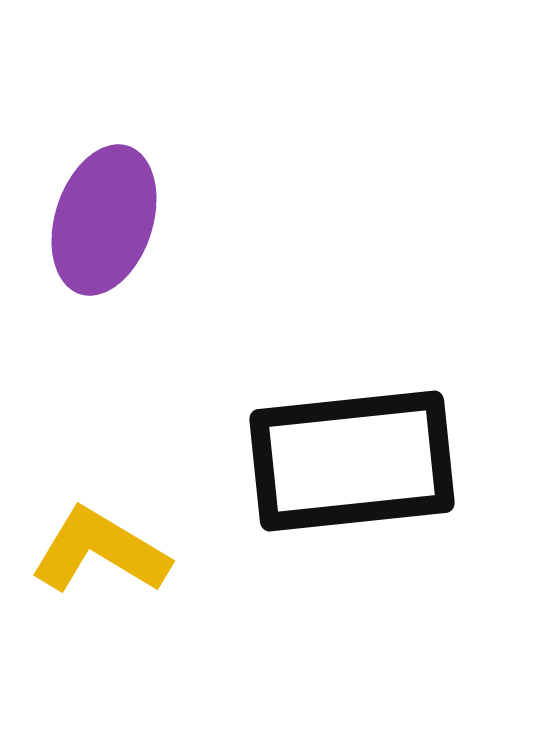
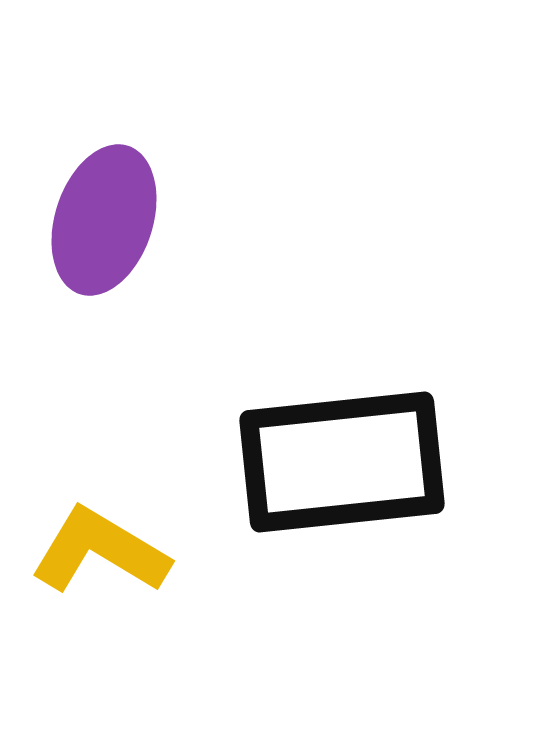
black rectangle: moved 10 px left, 1 px down
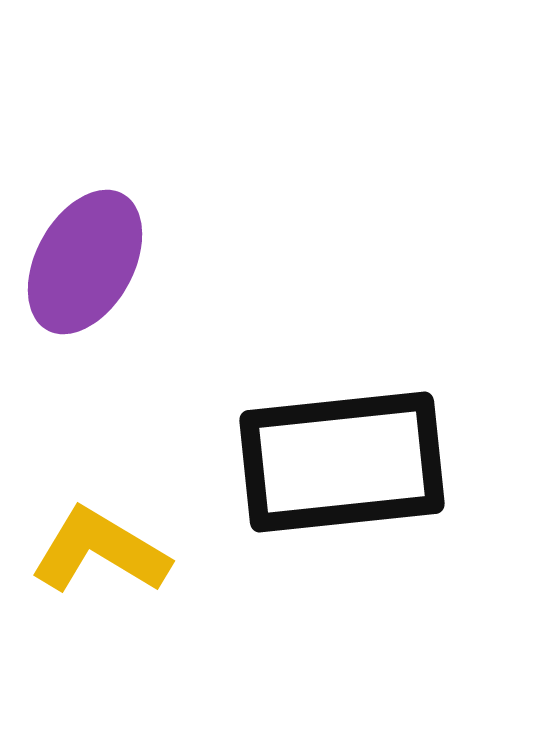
purple ellipse: moved 19 px left, 42 px down; rotated 11 degrees clockwise
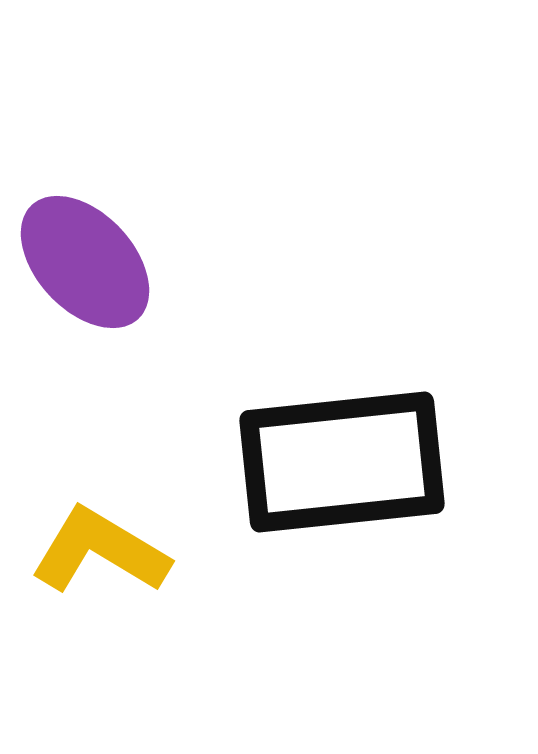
purple ellipse: rotated 72 degrees counterclockwise
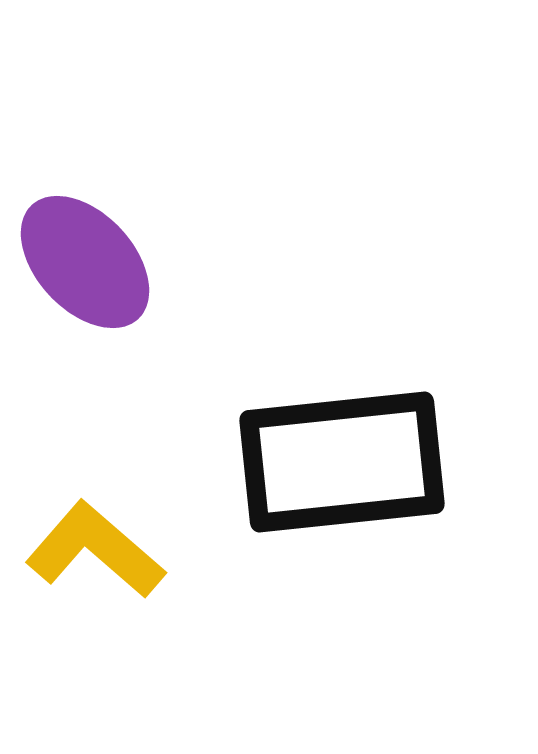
yellow L-shape: moved 5 px left, 1 px up; rotated 10 degrees clockwise
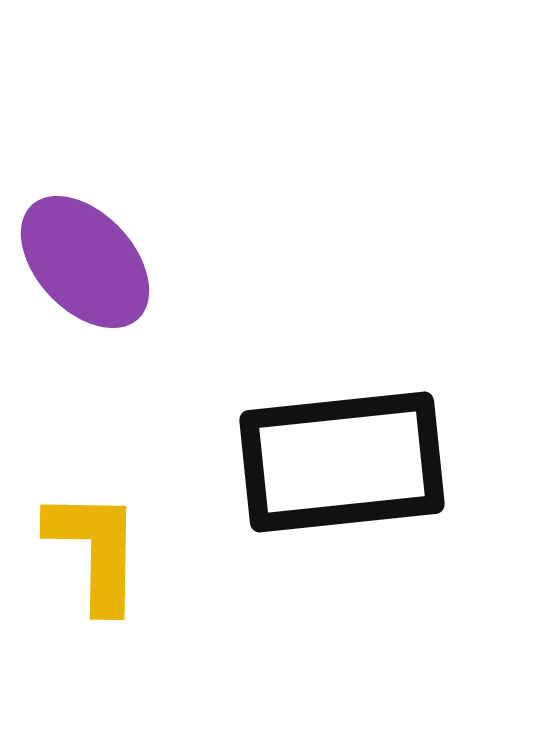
yellow L-shape: rotated 50 degrees clockwise
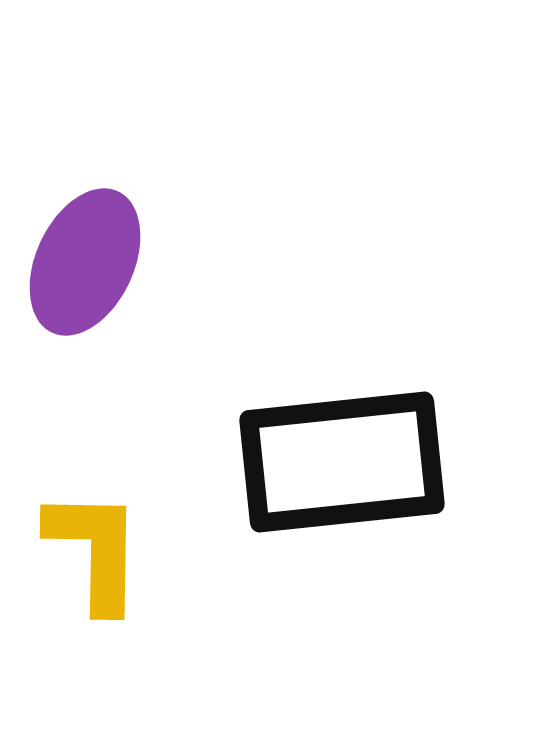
purple ellipse: rotated 68 degrees clockwise
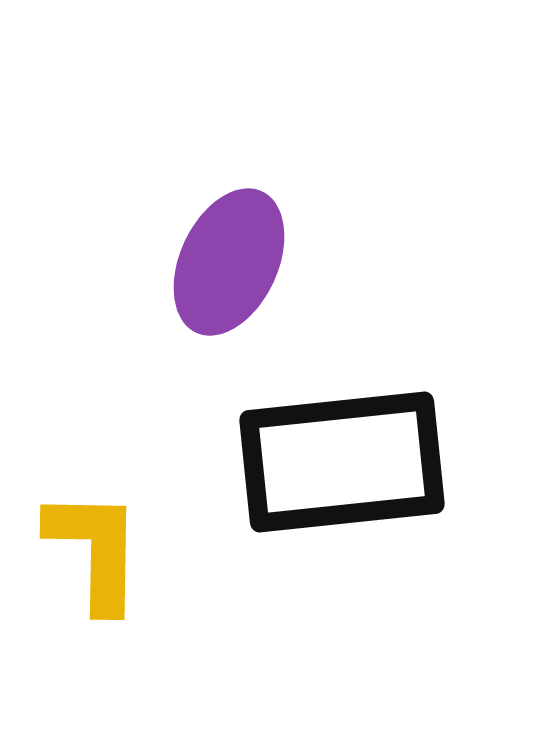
purple ellipse: moved 144 px right
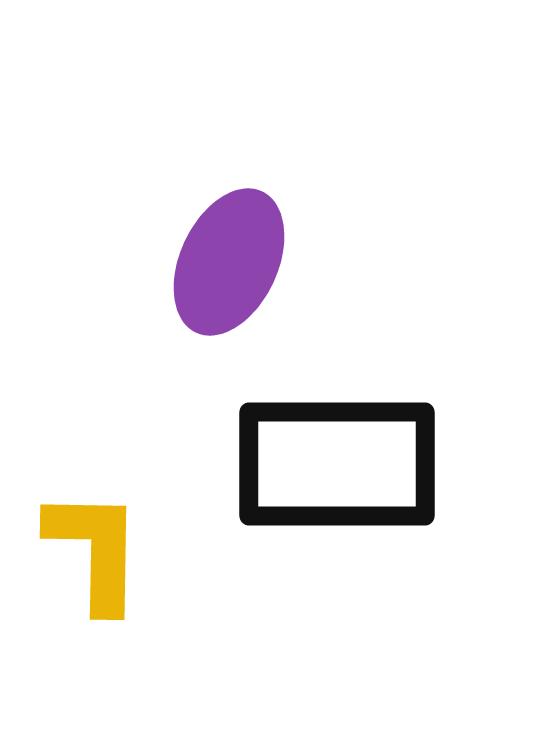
black rectangle: moved 5 px left, 2 px down; rotated 6 degrees clockwise
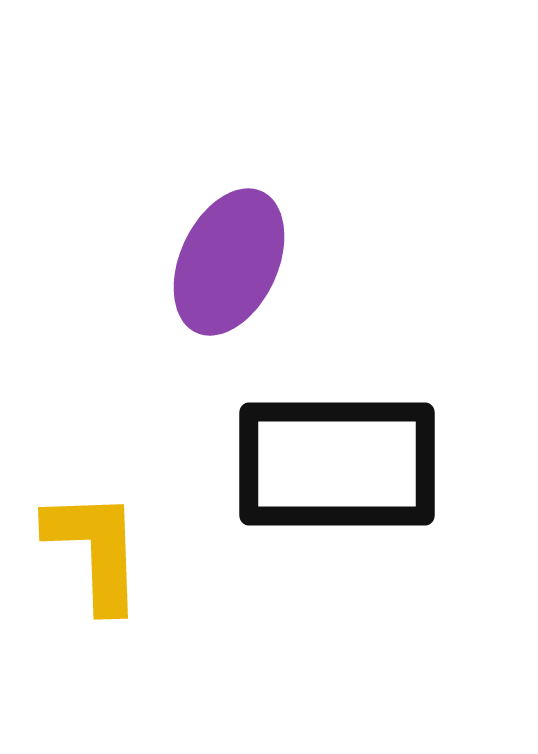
yellow L-shape: rotated 3 degrees counterclockwise
